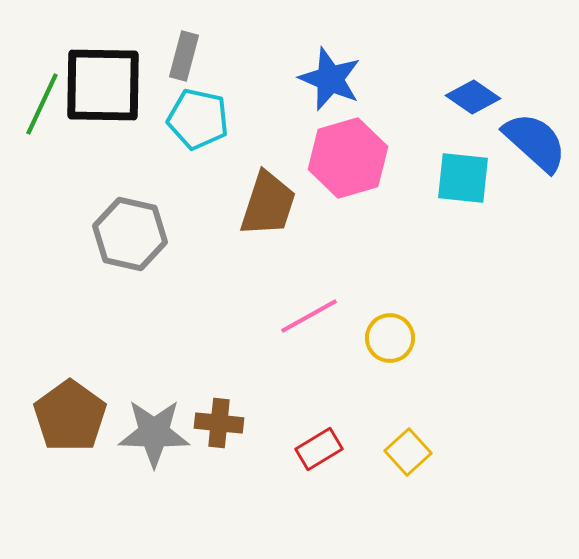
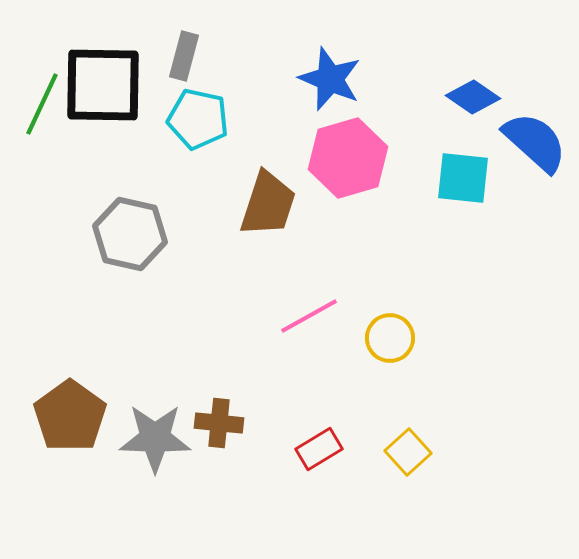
gray star: moved 1 px right, 5 px down
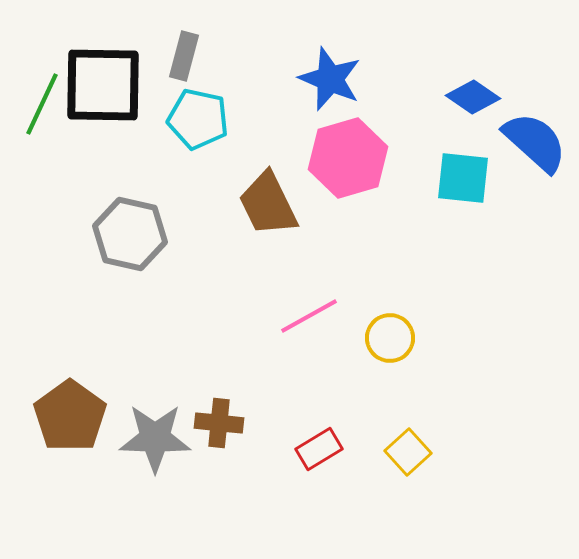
brown trapezoid: rotated 136 degrees clockwise
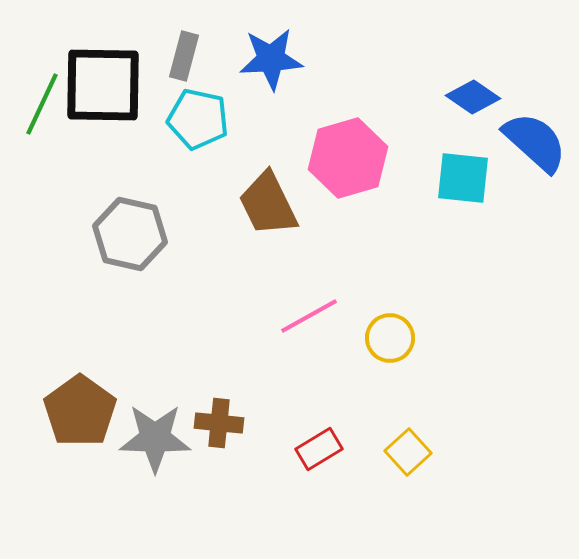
blue star: moved 59 px left, 20 px up; rotated 26 degrees counterclockwise
brown pentagon: moved 10 px right, 5 px up
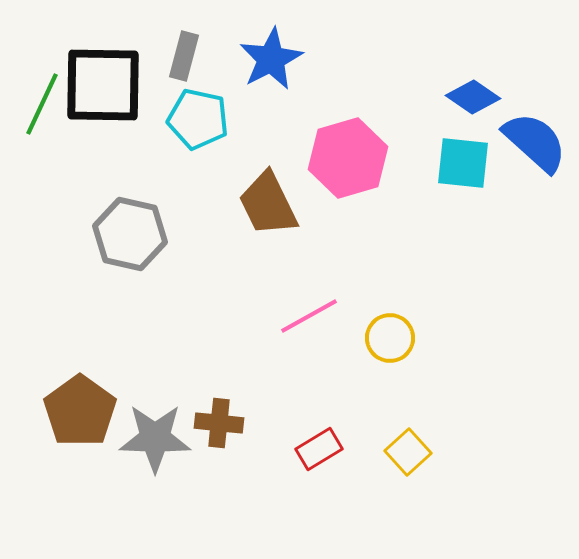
blue star: rotated 24 degrees counterclockwise
cyan square: moved 15 px up
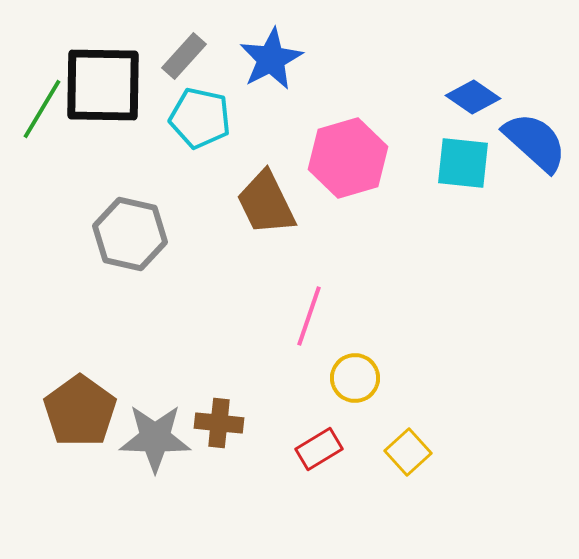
gray rectangle: rotated 27 degrees clockwise
green line: moved 5 px down; rotated 6 degrees clockwise
cyan pentagon: moved 2 px right, 1 px up
brown trapezoid: moved 2 px left, 1 px up
pink line: rotated 42 degrees counterclockwise
yellow circle: moved 35 px left, 40 px down
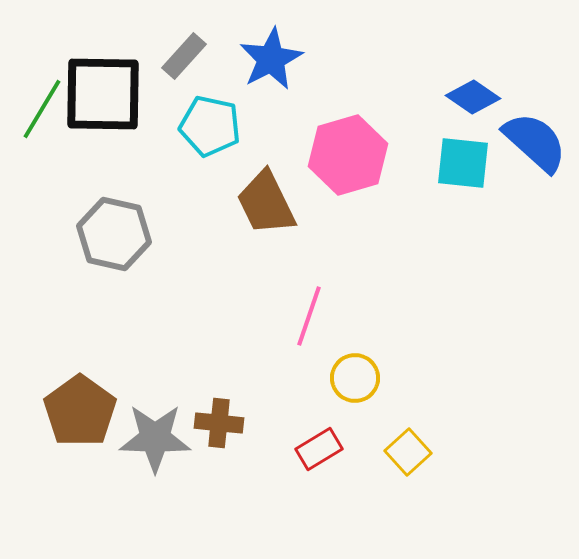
black square: moved 9 px down
cyan pentagon: moved 10 px right, 8 px down
pink hexagon: moved 3 px up
gray hexagon: moved 16 px left
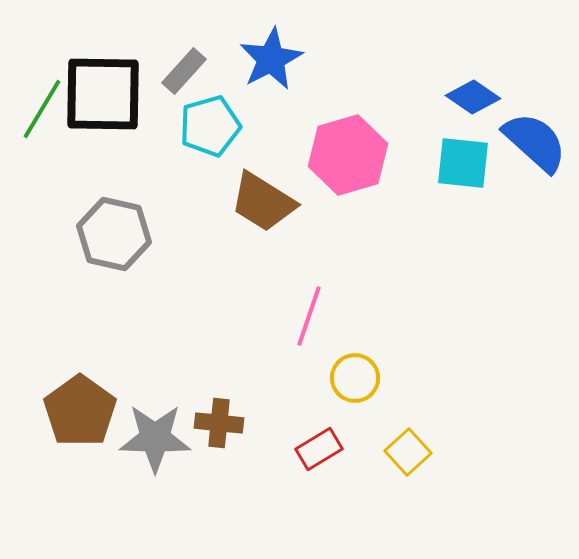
gray rectangle: moved 15 px down
cyan pentagon: rotated 28 degrees counterclockwise
brown trapezoid: moved 3 px left, 1 px up; rotated 32 degrees counterclockwise
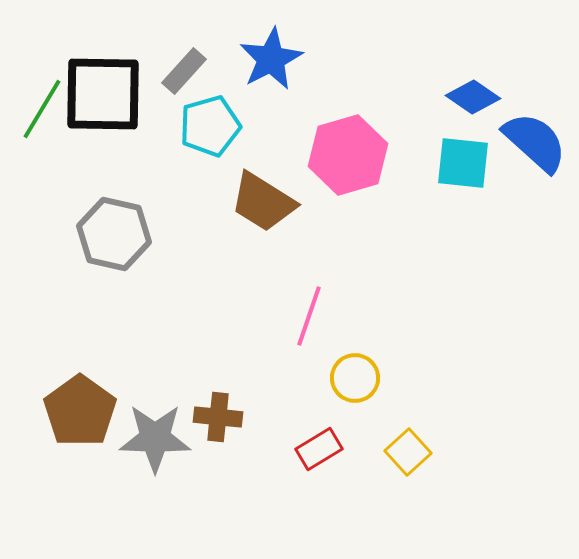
brown cross: moved 1 px left, 6 px up
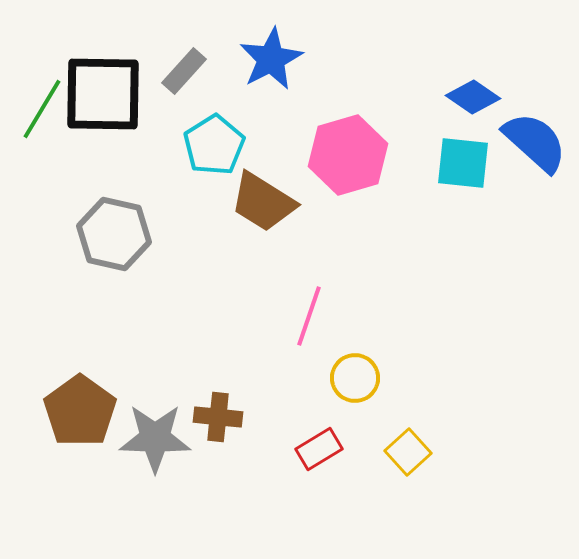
cyan pentagon: moved 4 px right, 19 px down; rotated 16 degrees counterclockwise
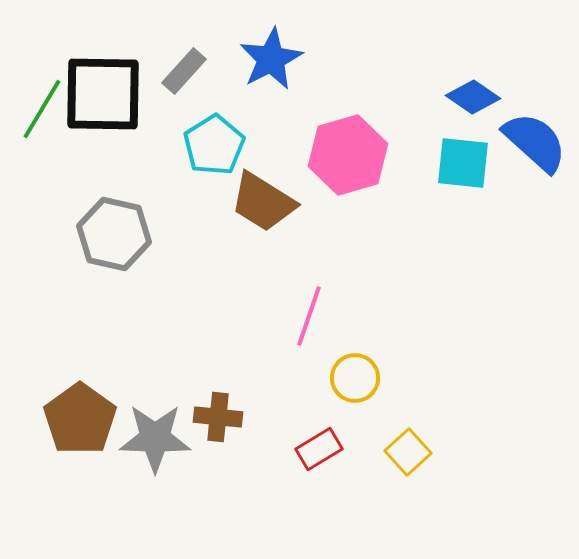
brown pentagon: moved 8 px down
